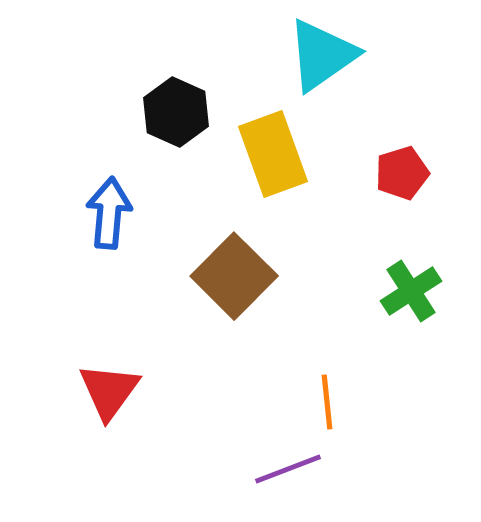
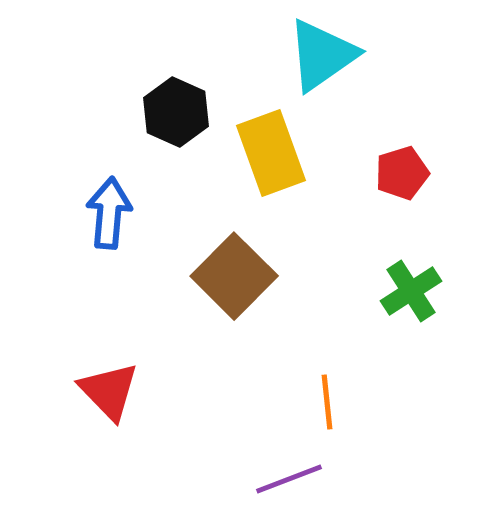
yellow rectangle: moved 2 px left, 1 px up
red triangle: rotated 20 degrees counterclockwise
purple line: moved 1 px right, 10 px down
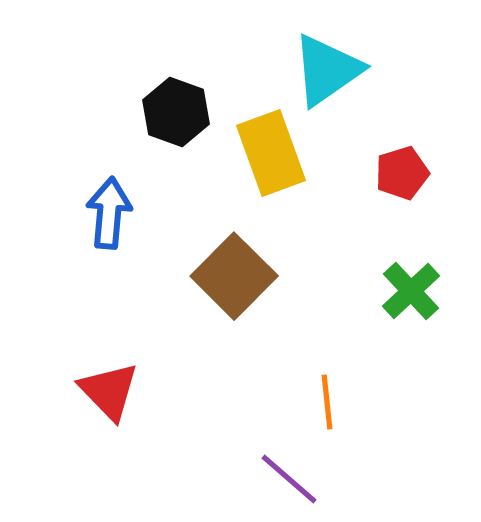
cyan triangle: moved 5 px right, 15 px down
black hexagon: rotated 4 degrees counterclockwise
green cross: rotated 10 degrees counterclockwise
purple line: rotated 62 degrees clockwise
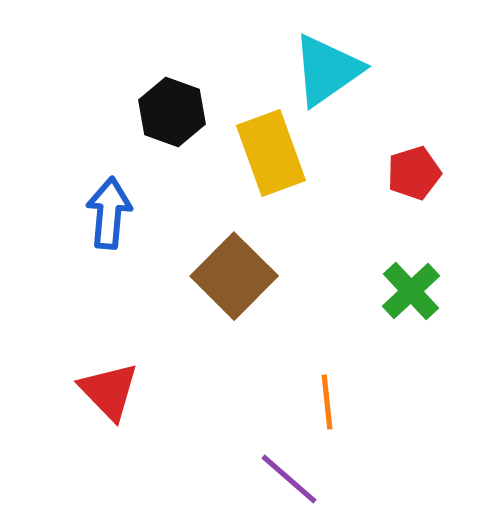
black hexagon: moved 4 px left
red pentagon: moved 12 px right
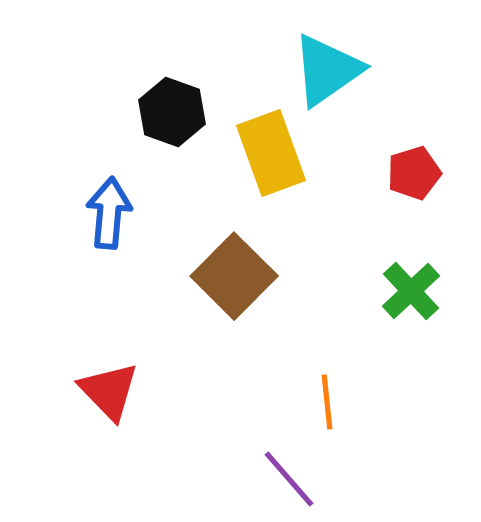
purple line: rotated 8 degrees clockwise
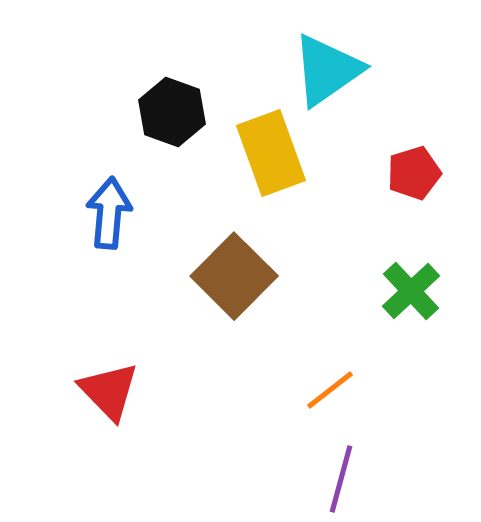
orange line: moved 3 px right, 12 px up; rotated 58 degrees clockwise
purple line: moved 52 px right; rotated 56 degrees clockwise
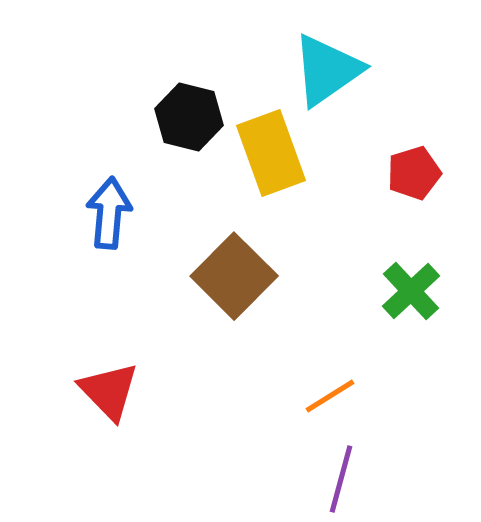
black hexagon: moved 17 px right, 5 px down; rotated 6 degrees counterclockwise
orange line: moved 6 px down; rotated 6 degrees clockwise
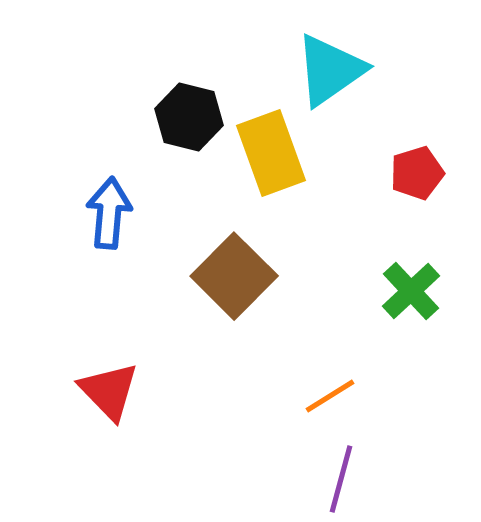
cyan triangle: moved 3 px right
red pentagon: moved 3 px right
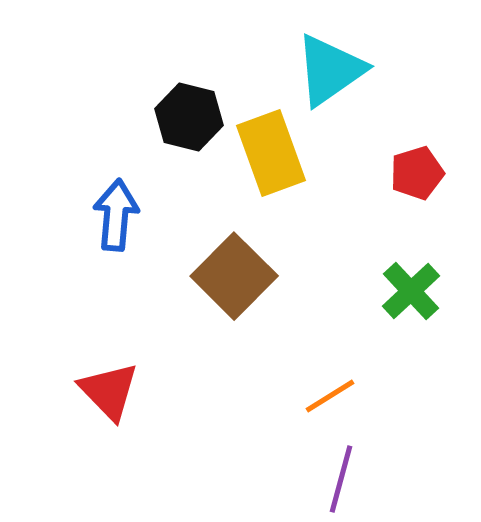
blue arrow: moved 7 px right, 2 px down
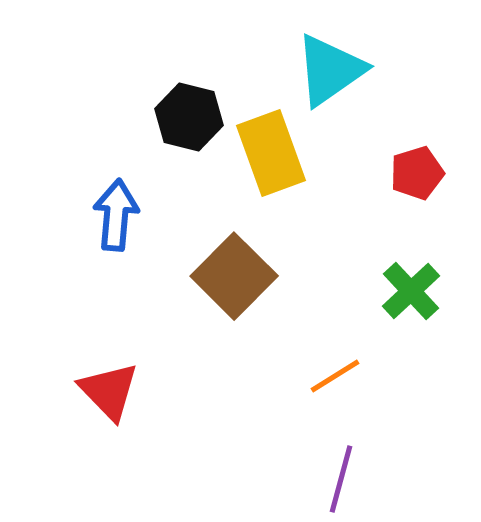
orange line: moved 5 px right, 20 px up
